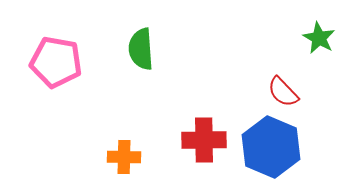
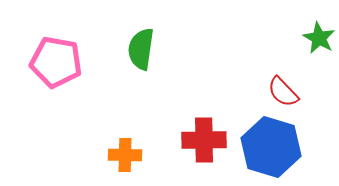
green semicircle: rotated 12 degrees clockwise
blue hexagon: rotated 6 degrees counterclockwise
orange cross: moved 1 px right, 2 px up
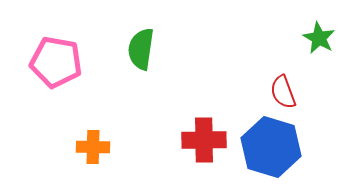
red semicircle: rotated 24 degrees clockwise
orange cross: moved 32 px left, 8 px up
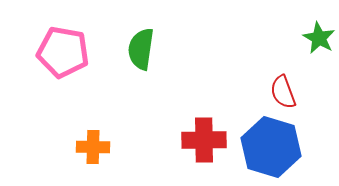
pink pentagon: moved 7 px right, 10 px up
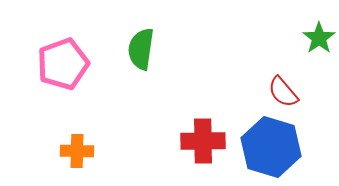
green star: rotated 8 degrees clockwise
pink pentagon: moved 12 px down; rotated 30 degrees counterclockwise
red semicircle: rotated 20 degrees counterclockwise
red cross: moved 1 px left, 1 px down
orange cross: moved 16 px left, 4 px down
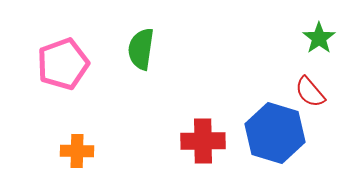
red semicircle: moved 27 px right
blue hexagon: moved 4 px right, 14 px up
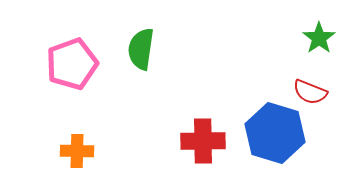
pink pentagon: moved 9 px right
red semicircle: rotated 28 degrees counterclockwise
